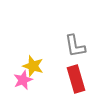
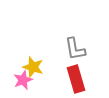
gray L-shape: moved 3 px down
yellow star: moved 1 px down
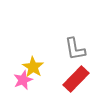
yellow star: rotated 15 degrees clockwise
red rectangle: rotated 60 degrees clockwise
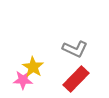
gray L-shape: rotated 55 degrees counterclockwise
pink star: rotated 24 degrees clockwise
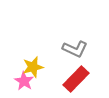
yellow star: rotated 25 degrees clockwise
pink star: moved 1 px right, 1 px down; rotated 30 degrees clockwise
